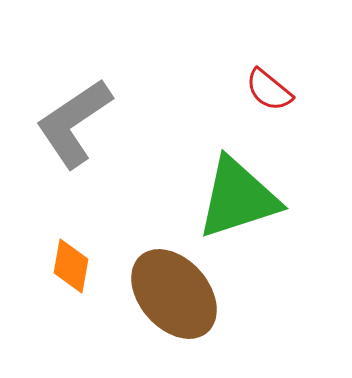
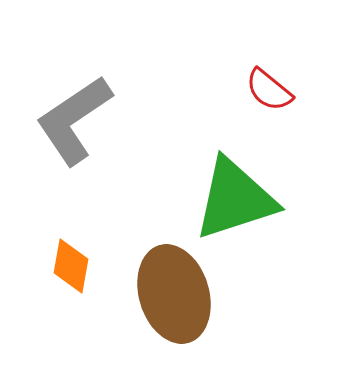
gray L-shape: moved 3 px up
green triangle: moved 3 px left, 1 px down
brown ellipse: rotated 24 degrees clockwise
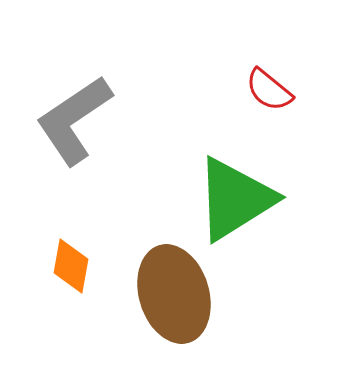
green triangle: rotated 14 degrees counterclockwise
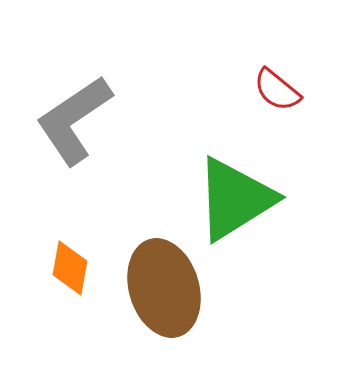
red semicircle: moved 8 px right
orange diamond: moved 1 px left, 2 px down
brown ellipse: moved 10 px left, 6 px up
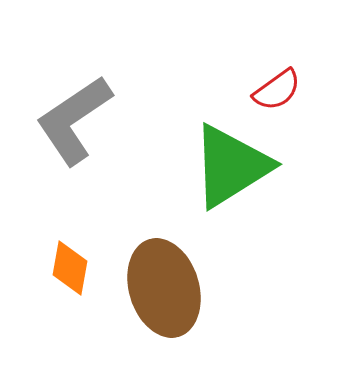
red semicircle: rotated 75 degrees counterclockwise
green triangle: moved 4 px left, 33 px up
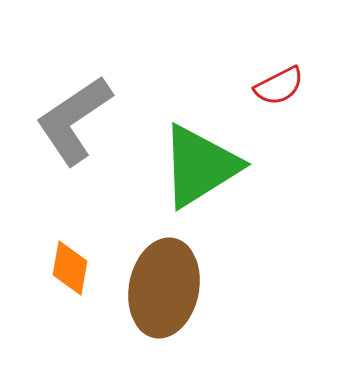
red semicircle: moved 2 px right, 4 px up; rotated 9 degrees clockwise
green triangle: moved 31 px left
brown ellipse: rotated 28 degrees clockwise
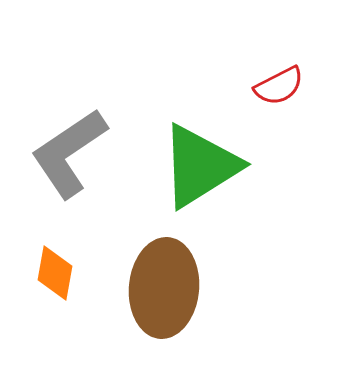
gray L-shape: moved 5 px left, 33 px down
orange diamond: moved 15 px left, 5 px down
brown ellipse: rotated 6 degrees counterclockwise
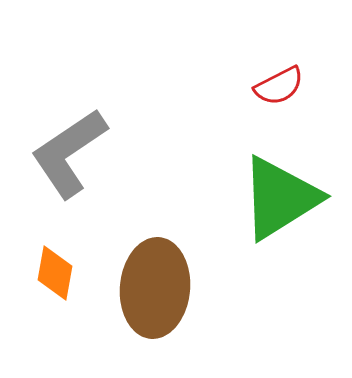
green triangle: moved 80 px right, 32 px down
brown ellipse: moved 9 px left
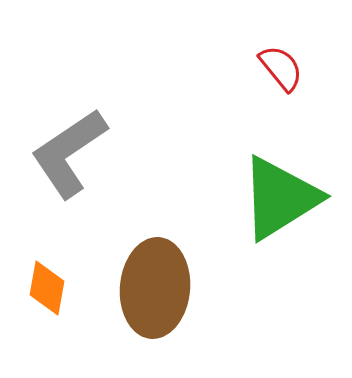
red semicircle: moved 2 px right, 18 px up; rotated 102 degrees counterclockwise
orange diamond: moved 8 px left, 15 px down
